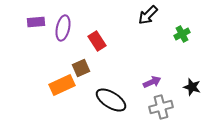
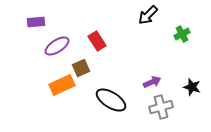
purple ellipse: moved 6 px left, 18 px down; rotated 45 degrees clockwise
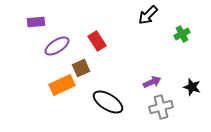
black ellipse: moved 3 px left, 2 px down
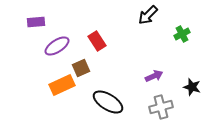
purple arrow: moved 2 px right, 6 px up
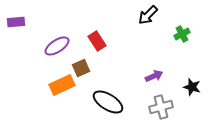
purple rectangle: moved 20 px left
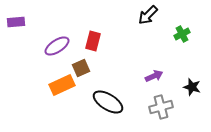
red rectangle: moved 4 px left; rotated 48 degrees clockwise
